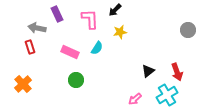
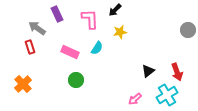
gray arrow: rotated 24 degrees clockwise
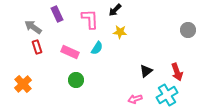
gray arrow: moved 4 px left, 1 px up
yellow star: rotated 16 degrees clockwise
red rectangle: moved 7 px right
black triangle: moved 2 px left
pink arrow: rotated 24 degrees clockwise
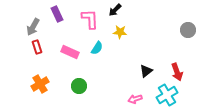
gray arrow: rotated 96 degrees counterclockwise
green circle: moved 3 px right, 6 px down
orange cross: moved 17 px right; rotated 12 degrees clockwise
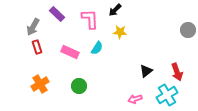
purple rectangle: rotated 21 degrees counterclockwise
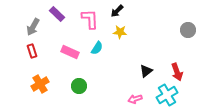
black arrow: moved 2 px right, 1 px down
red rectangle: moved 5 px left, 4 px down
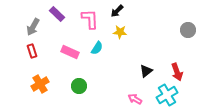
pink arrow: rotated 48 degrees clockwise
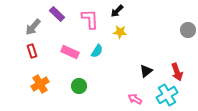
gray arrow: rotated 12 degrees clockwise
cyan semicircle: moved 3 px down
